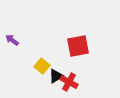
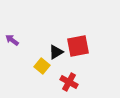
black triangle: moved 24 px up
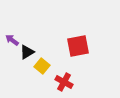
black triangle: moved 29 px left
red cross: moved 5 px left
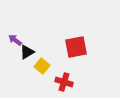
purple arrow: moved 3 px right
red square: moved 2 px left, 1 px down
red cross: rotated 12 degrees counterclockwise
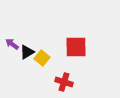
purple arrow: moved 3 px left, 4 px down
red square: rotated 10 degrees clockwise
yellow square: moved 8 px up
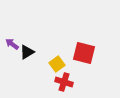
red square: moved 8 px right, 6 px down; rotated 15 degrees clockwise
yellow square: moved 15 px right, 6 px down; rotated 14 degrees clockwise
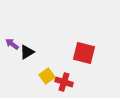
yellow square: moved 10 px left, 12 px down
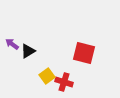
black triangle: moved 1 px right, 1 px up
